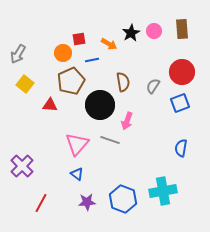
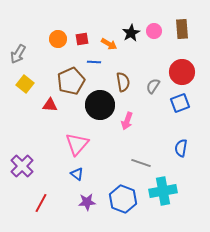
red square: moved 3 px right
orange circle: moved 5 px left, 14 px up
blue line: moved 2 px right, 2 px down; rotated 16 degrees clockwise
gray line: moved 31 px right, 23 px down
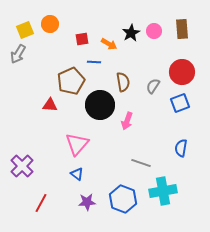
orange circle: moved 8 px left, 15 px up
yellow square: moved 54 px up; rotated 30 degrees clockwise
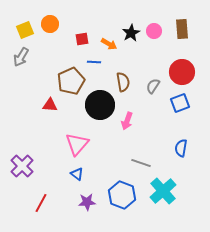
gray arrow: moved 3 px right, 3 px down
cyan cross: rotated 32 degrees counterclockwise
blue hexagon: moved 1 px left, 4 px up
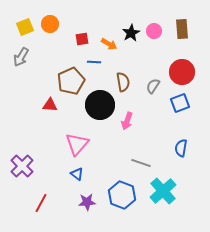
yellow square: moved 3 px up
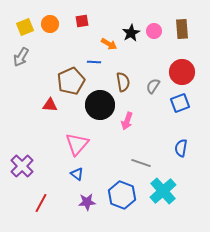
red square: moved 18 px up
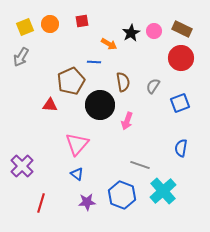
brown rectangle: rotated 60 degrees counterclockwise
red circle: moved 1 px left, 14 px up
gray line: moved 1 px left, 2 px down
red line: rotated 12 degrees counterclockwise
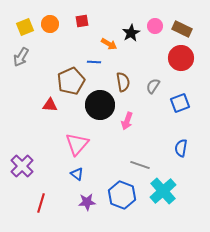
pink circle: moved 1 px right, 5 px up
